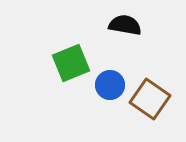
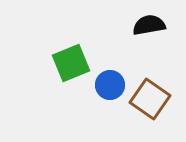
black semicircle: moved 24 px right; rotated 20 degrees counterclockwise
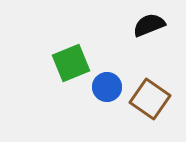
black semicircle: rotated 12 degrees counterclockwise
blue circle: moved 3 px left, 2 px down
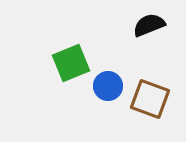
blue circle: moved 1 px right, 1 px up
brown square: rotated 15 degrees counterclockwise
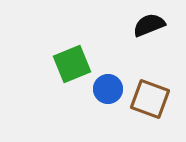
green square: moved 1 px right, 1 px down
blue circle: moved 3 px down
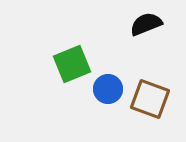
black semicircle: moved 3 px left, 1 px up
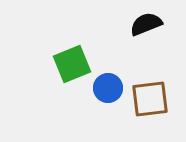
blue circle: moved 1 px up
brown square: rotated 27 degrees counterclockwise
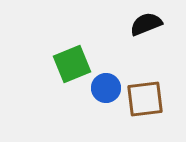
blue circle: moved 2 px left
brown square: moved 5 px left
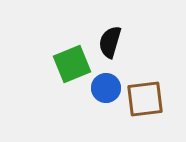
black semicircle: moved 36 px left, 18 px down; rotated 52 degrees counterclockwise
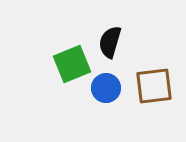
brown square: moved 9 px right, 13 px up
